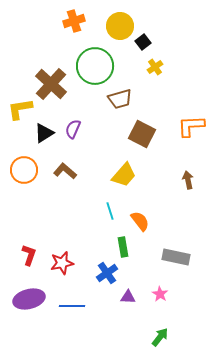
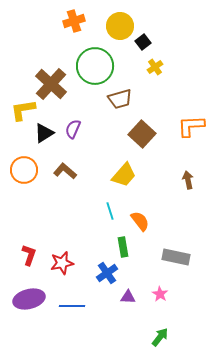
yellow L-shape: moved 3 px right, 1 px down
brown square: rotated 16 degrees clockwise
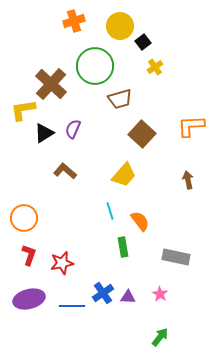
orange circle: moved 48 px down
blue cross: moved 4 px left, 20 px down
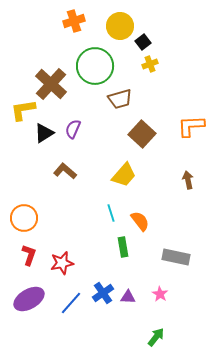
yellow cross: moved 5 px left, 3 px up; rotated 14 degrees clockwise
cyan line: moved 1 px right, 2 px down
purple ellipse: rotated 16 degrees counterclockwise
blue line: moved 1 px left, 3 px up; rotated 50 degrees counterclockwise
green arrow: moved 4 px left
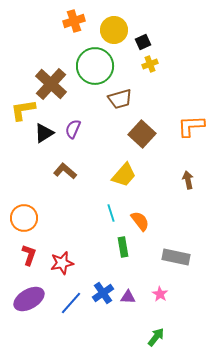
yellow circle: moved 6 px left, 4 px down
black square: rotated 14 degrees clockwise
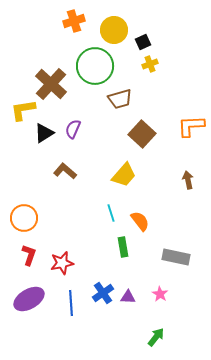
blue line: rotated 45 degrees counterclockwise
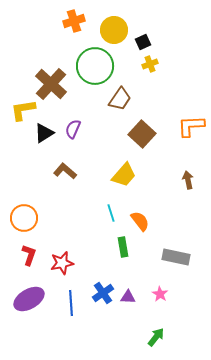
brown trapezoid: rotated 40 degrees counterclockwise
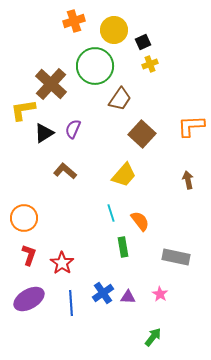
red star: rotated 25 degrees counterclockwise
green arrow: moved 3 px left
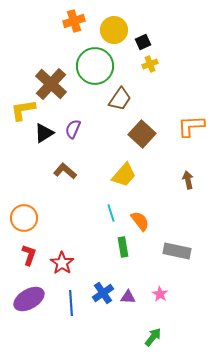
gray rectangle: moved 1 px right, 6 px up
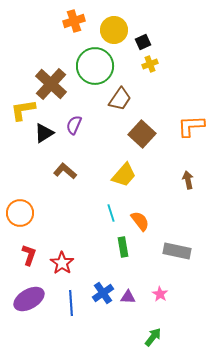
purple semicircle: moved 1 px right, 4 px up
orange circle: moved 4 px left, 5 px up
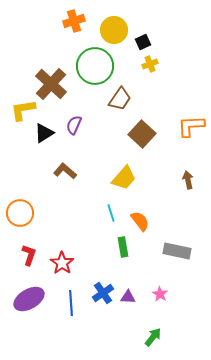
yellow trapezoid: moved 3 px down
